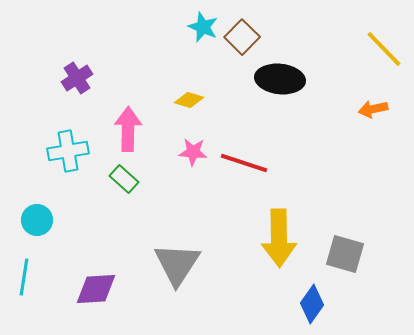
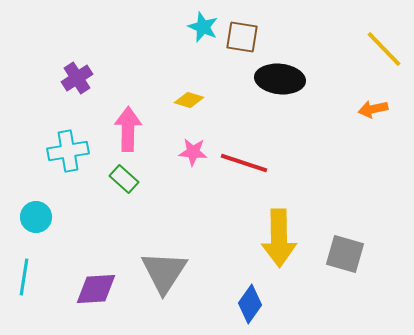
brown square: rotated 36 degrees counterclockwise
cyan circle: moved 1 px left, 3 px up
gray triangle: moved 13 px left, 8 px down
blue diamond: moved 62 px left
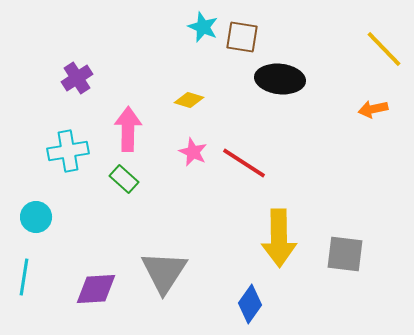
pink star: rotated 20 degrees clockwise
red line: rotated 15 degrees clockwise
gray square: rotated 9 degrees counterclockwise
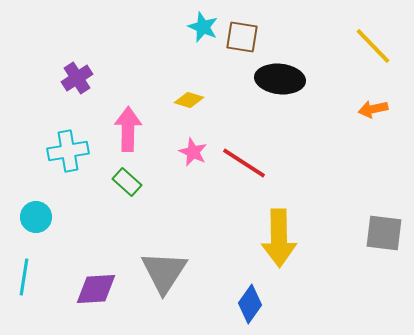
yellow line: moved 11 px left, 3 px up
green rectangle: moved 3 px right, 3 px down
gray square: moved 39 px right, 21 px up
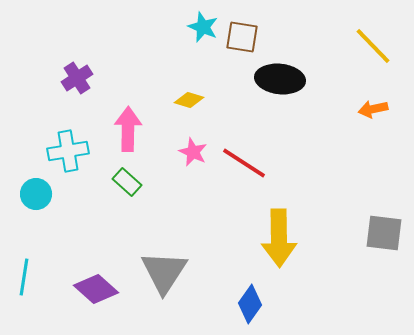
cyan circle: moved 23 px up
purple diamond: rotated 45 degrees clockwise
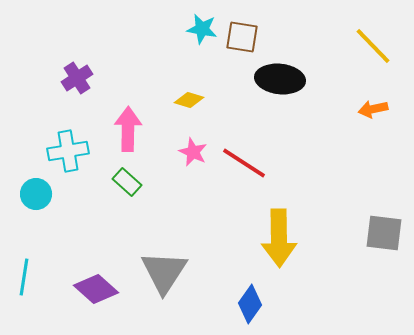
cyan star: moved 1 px left, 2 px down; rotated 12 degrees counterclockwise
